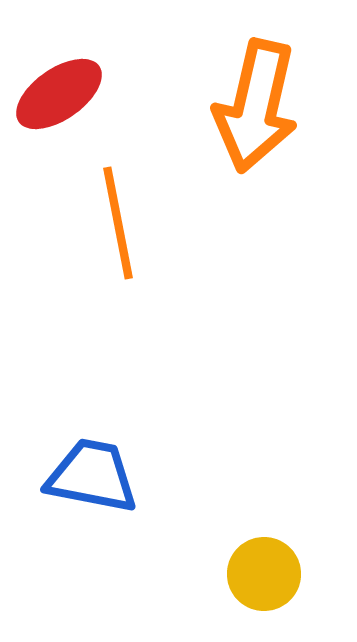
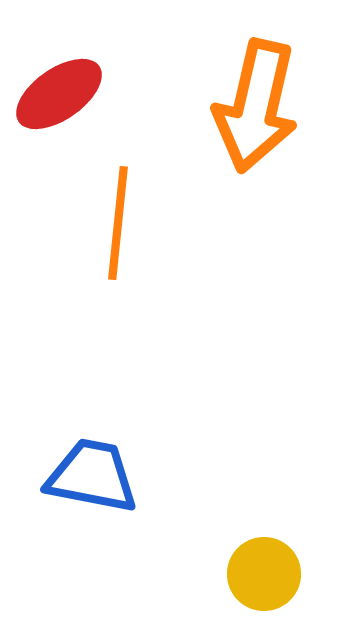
orange line: rotated 17 degrees clockwise
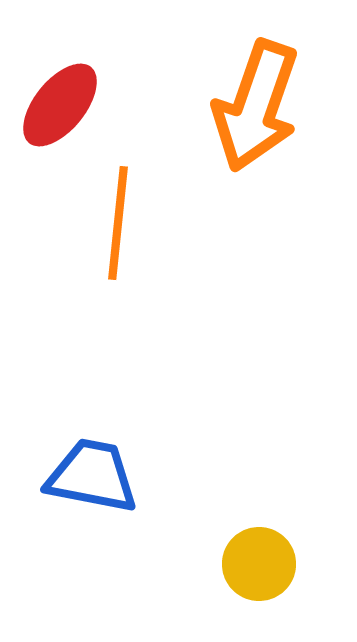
red ellipse: moved 1 px right, 11 px down; rotated 16 degrees counterclockwise
orange arrow: rotated 6 degrees clockwise
yellow circle: moved 5 px left, 10 px up
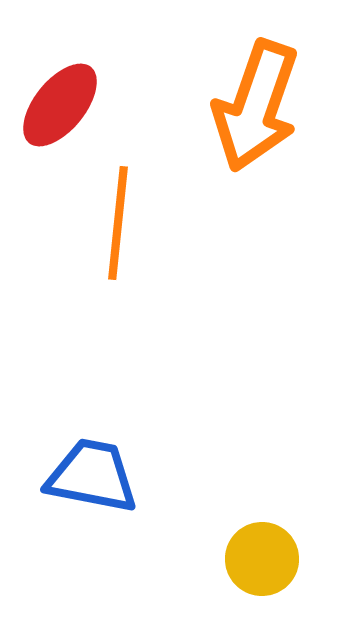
yellow circle: moved 3 px right, 5 px up
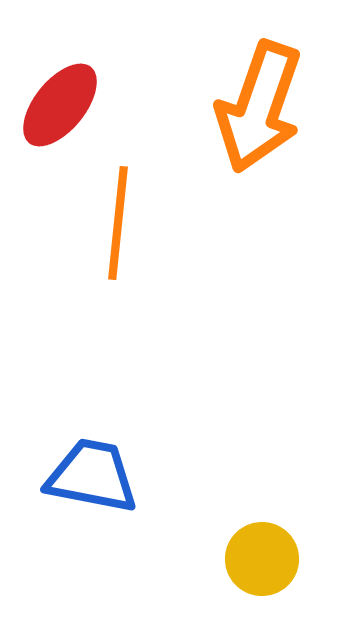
orange arrow: moved 3 px right, 1 px down
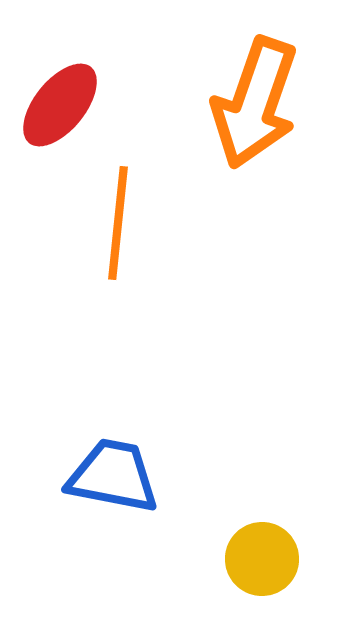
orange arrow: moved 4 px left, 4 px up
blue trapezoid: moved 21 px right
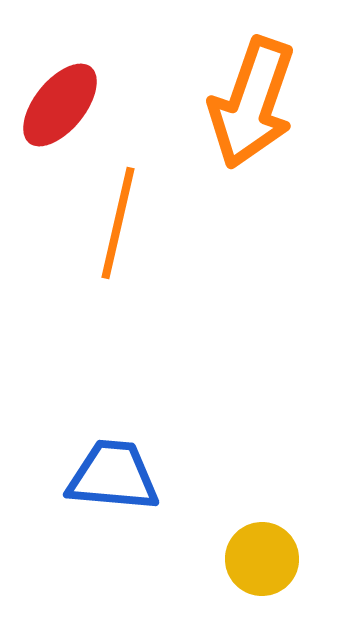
orange arrow: moved 3 px left
orange line: rotated 7 degrees clockwise
blue trapezoid: rotated 6 degrees counterclockwise
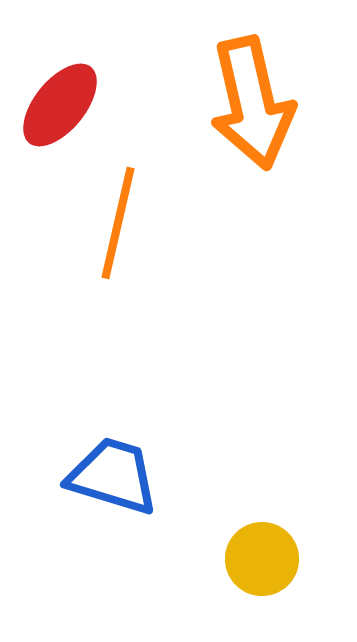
orange arrow: rotated 32 degrees counterclockwise
blue trapezoid: rotated 12 degrees clockwise
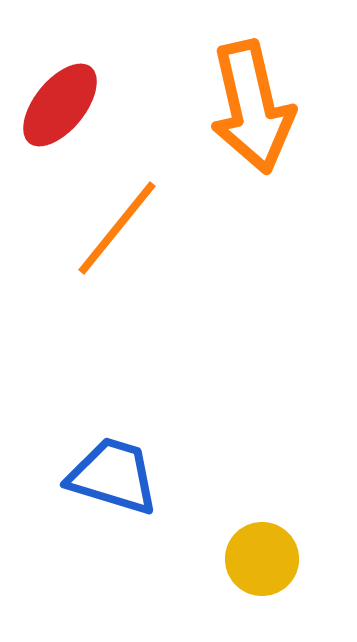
orange arrow: moved 4 px down
orange line: moved 1 px left, 5 px down; rotated 26 degrees clockwise
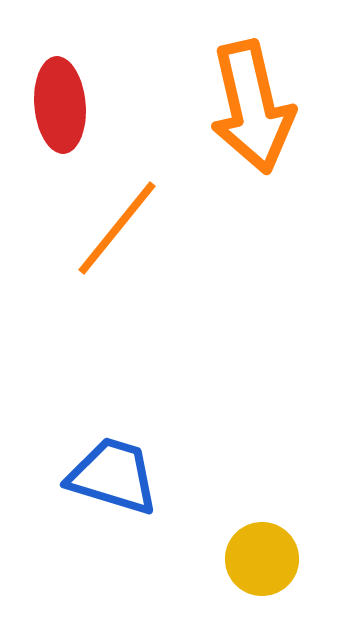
red ellipse: rotated 44 degrees counterclockwise
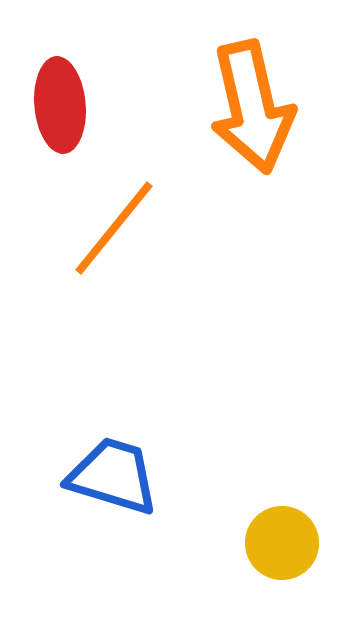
orange line: moved 3 px left
yellow circle: moved 20 px right, 16 px up
